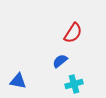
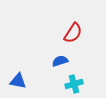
blue semicircle: rotated 21 degrees clockwise
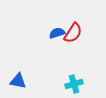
blue semicircle: moved 3 px left, 28 px up
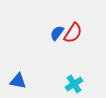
blue semicircle: rotated 35 degrees counterclockwise
cyan cross: rotated 18 degrees counterclockwise
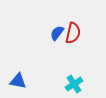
red semicircle: rotated 20 degrees counterclockwise
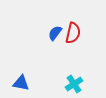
blue semicircle: moved 2 px left
blue triangle: moved 3 px right, 2 px down
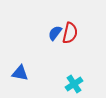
red semicircle: moved 3 px left
blue triangle: moved 1 px left, 10 px up
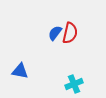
blue triangle: moved 2 px up
cyan cross: rotated 12 degrees clockwise
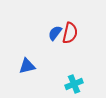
blue triangle: moved 7 px right, 5 px up; rotated 24 degrees counterclockwise
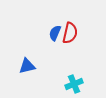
blue semicircle: rotated 14 degrees counterclockwise
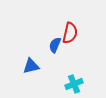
blue semicircle: moved 12 px down
blue triangle: moved 4 px right
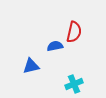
red semicircle: moved 4 px right, 1 px up
blue semicircle: moved 1 px down; rotated 56 degrees clockwise
